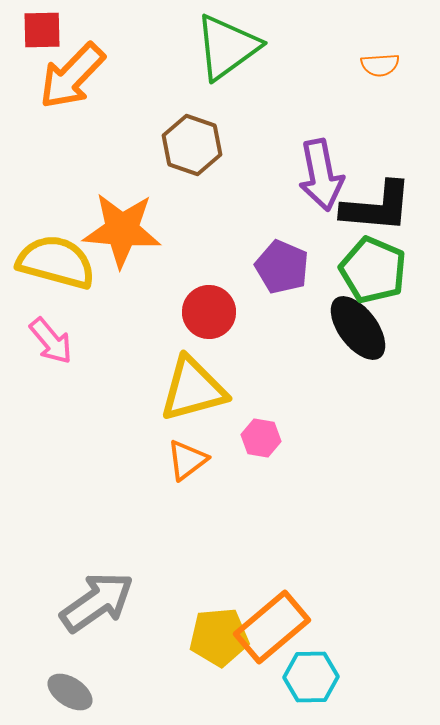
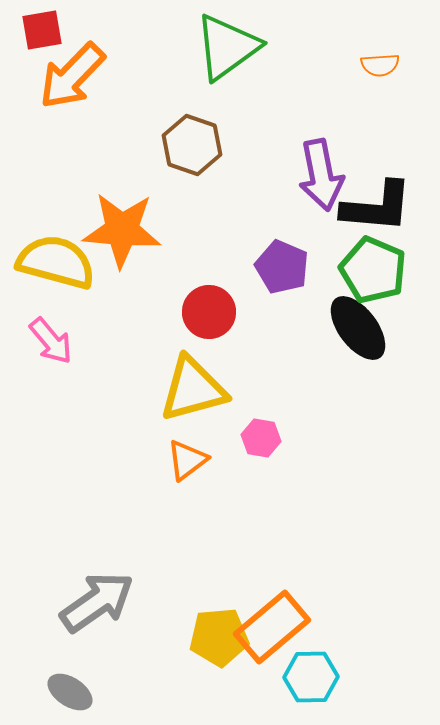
red square: rotated 9 degrees counterclockwise
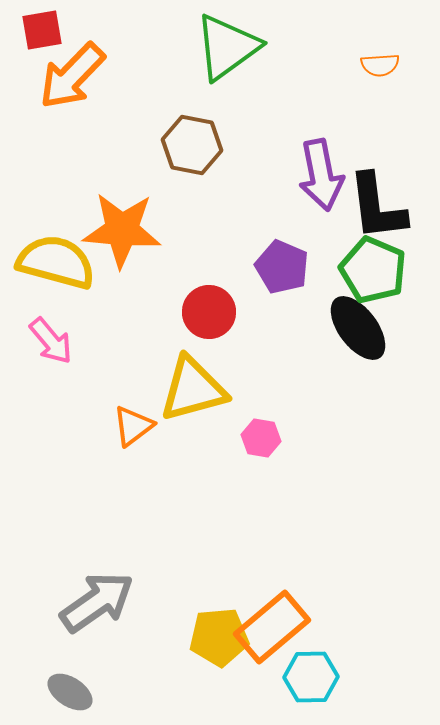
brown hexagon: rotated 8 degrees counterclockwise
black L-shape: rotated 78 degrees clockwise
orange triangle: moved 54 px left, 34 px up
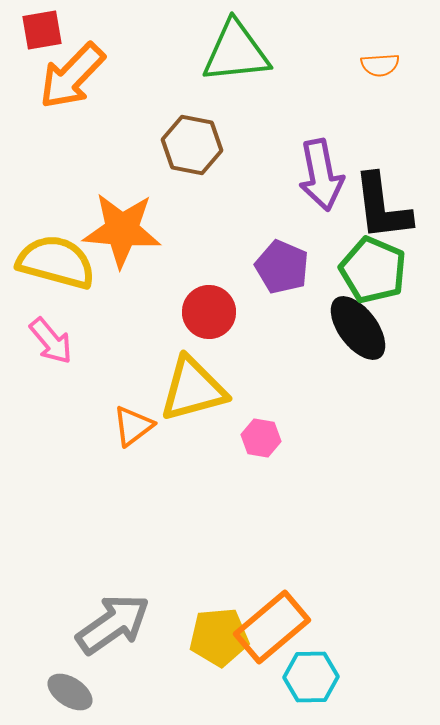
green triangle: moved 9 px right, 5 px down; rotated 30 degrees clockwise
black L-shape: moved 5 px right
gray arrow: moved 16 px right, 22 px down
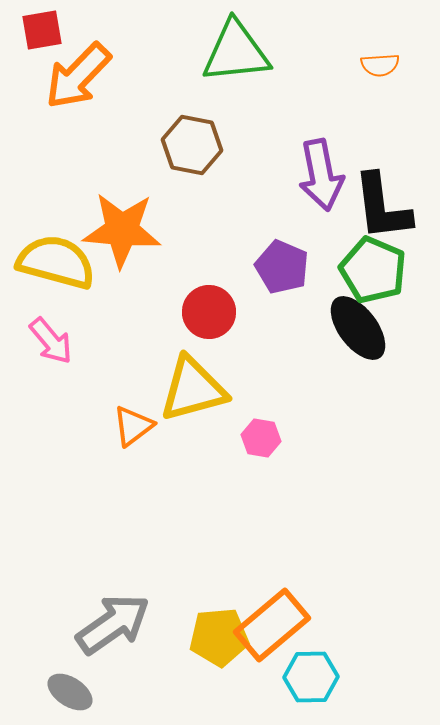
orange arrow: moved 6 px right
orange rectangle: moved 2 px up
